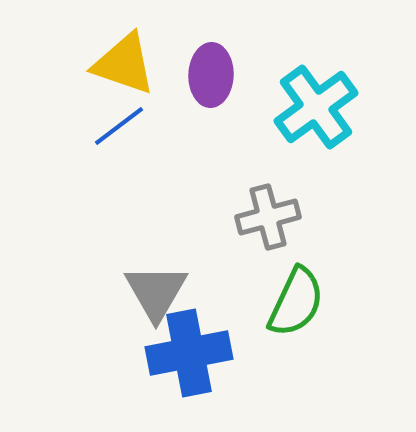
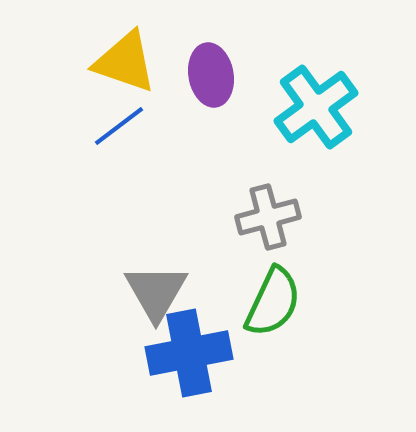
yellow triangle: moved 1 px right, 2 px up
purple ellipse: rotated 12 degrees counterclockwise
green semicircle: moved 23 px left
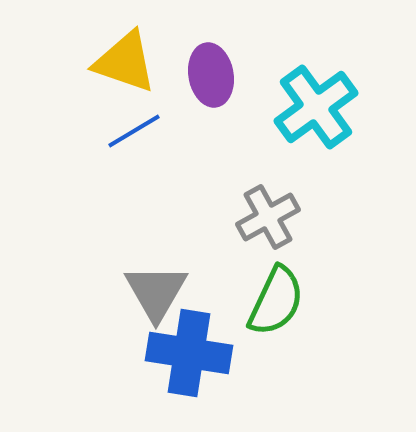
blue line: moved 15 px right, 5 px down; rotated 6 degrees clockwise
gray cross: rotated 14 degrees counterclockwise
green semicircle: moved 3 px right, 1 px up
blue cross: rotated 20 degrees clockwise
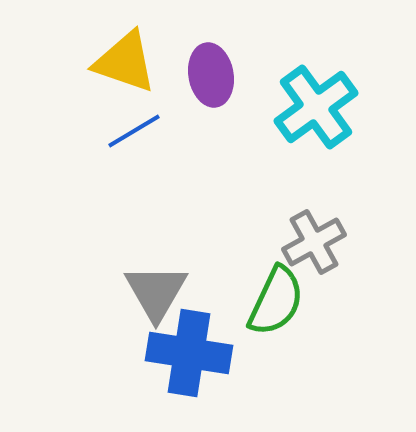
gray cross: moved 46 px right, 25 px down
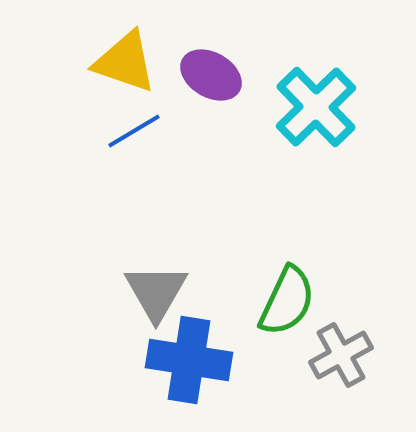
purple ellipse: rotated 50 degrees counterclockwise
cyan cross: rotated 8 degrees counterclockwise
gray cross: moved 27 px right, 113 px down
green semicircle: moved 11 px right
blue cross: moved 7 px down
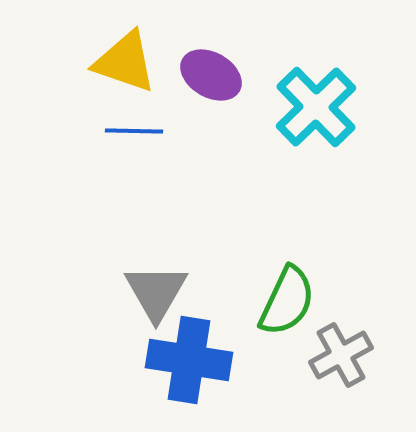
blue line: rotated 32 degrees clockwise
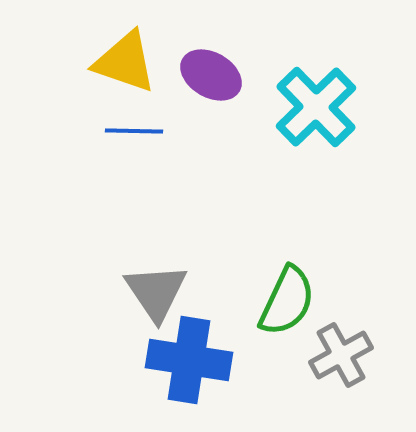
gray triangle: rotated 4 degrees counterclockwise
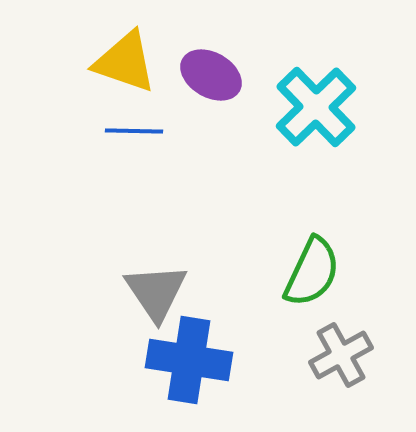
green semicircle: moved 25 px right, 29 px up
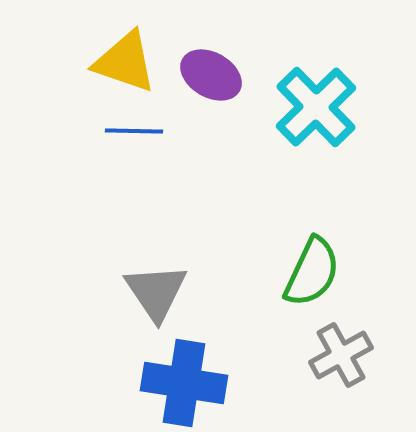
blue cross: moved 5 px left, 23 px down
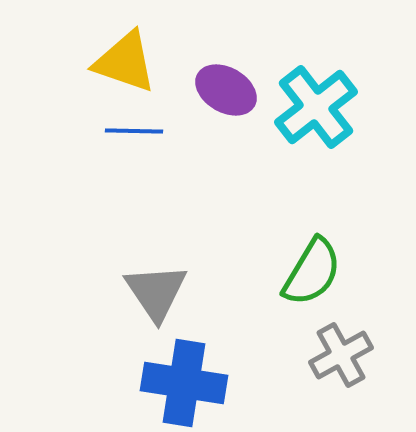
purple ellipse: moved 15 px right, 15 px down
cyan cross: rotated 6 degrees clockwise
green semicircle: rotated 6 degrees clockwise
